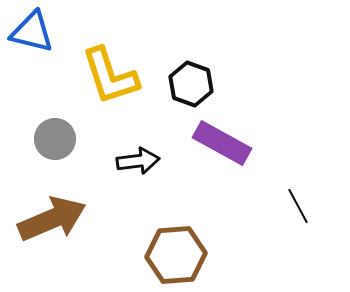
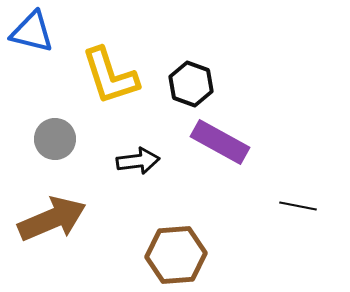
purple rectangle: moved 2 px left, 1 px up
black line: rotated 51 degrees counterclockwise
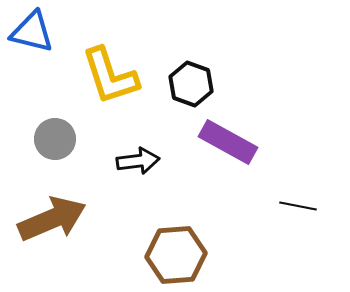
purple rectangle: moved 8 px right
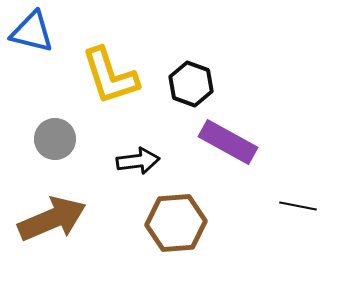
brown hexagon: moved 32 px up
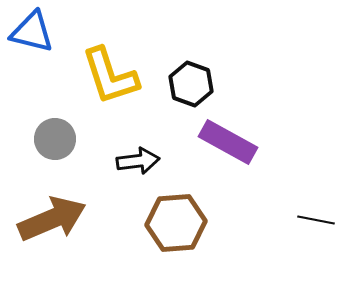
black line: moved 18 px right, 14 px down
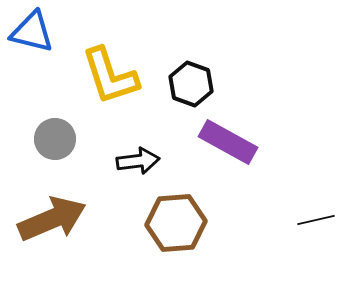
black line: rotated 24 degrees counterclockwise
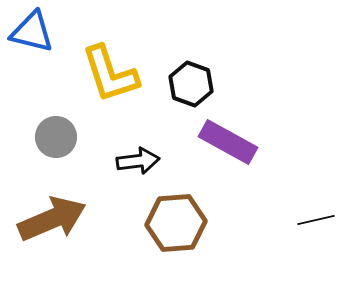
yellow L-shape: moved 2 px up
gray circle: moved 1 px right, 2 px up
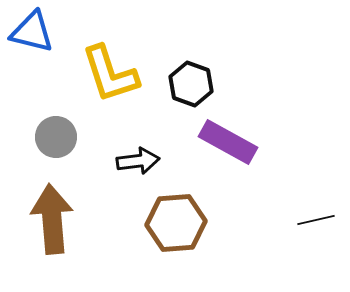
brown arrow: rotated 72 degrees counterclockwise
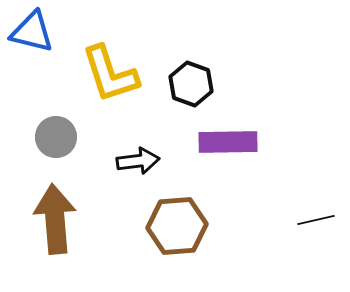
purple rectangle: rotated 30 degrees counterclockwise
brown arrow: moved 3 px right
brown hexagon: moved 1 px right, 3 px down
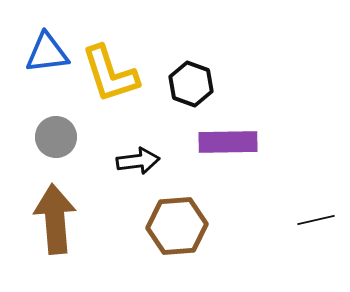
blue triangle: moved 15 px right, 21 px down; rotated 21 degrees counterclockwise
